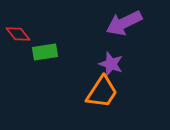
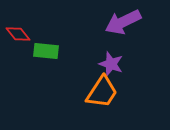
purple arrow: moved 1 px left, 1 px up
green rectangle: moved 1 px right, 1 px up; rotated 15 degrees clockwise
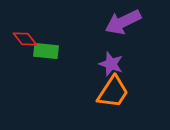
red diamond: moved 7 px right, 5 px down
orange trapezoid: moved 11 px right
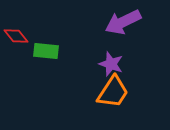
red diamond: moved 9 px left, 3 px up
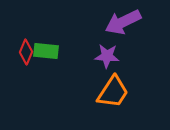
red diamond: moved 10 px right, 16 px down; rotated 60 degrees clockwise
purple star: moved 4 px left, 8 px up; rotated 15 degrees counterclockwise
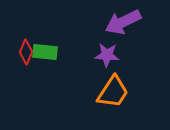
green rectangle: moved 1 px left, 1 px down
purple star: moved 1 px up
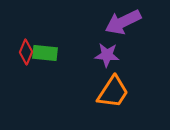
green rectangle: moved 1 px down
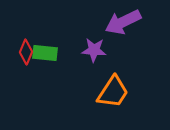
purple star: moved 13 px left, 5 px up
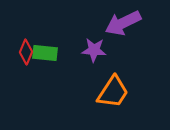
purple arrow: moved 1 px down
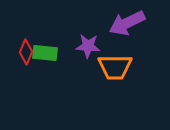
purple arrow: moved 4 px right
purple star: moved 6 px left, 4 px up
orange trapezoid: moved 2 px right, 25 px up; rotated 57 degrees clockwise
